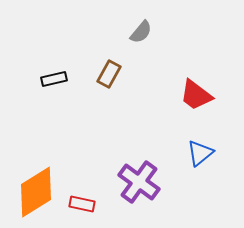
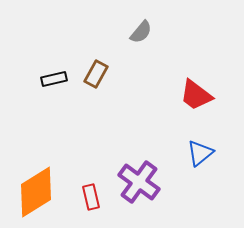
brown rectangle: moved 13 px left
red rectangle: moved 9 px right, 7 px up; rotated 65 degrees clockwise
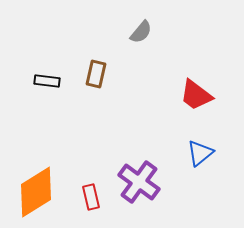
brown rectangle: rotated 16 degrees counterclockwise
black rectangle: moved 7 px left, 2 px down; rotated 20 degrees clockwise
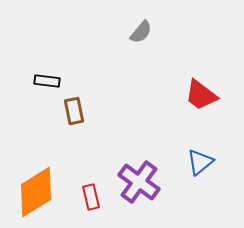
brown rectangle: moved 22 px left, 37 px down; rotated 24 degrees counterclockwise
red trapezoid: moved 5 px right
blue triangle: moved 9 px down
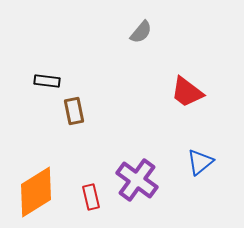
red trapezoid: moved 14 px left, 3 px up
purple cross: moved 2 px left, 2 px up
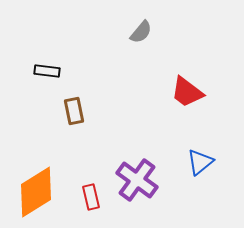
black rectangle: moved 10 px up
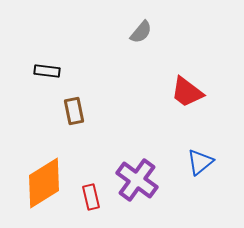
orange diamond: moved 8 px right, 9 px up
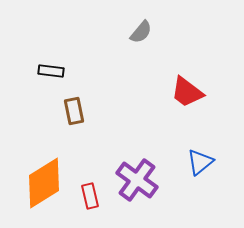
black rectangle: moved 4 px right
red rectangle: moved 1 px left, 1 px up
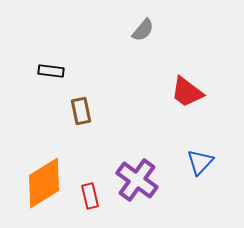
gray semicircle: moved 2 px right, 2 px up
brown rectangle: moved 7 px right
blue triangle: rotated 8 degrees counterclockwise
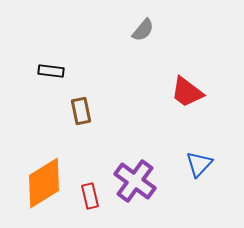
blue triangle: moved 1 px left, 2 px down
purple cross: moved 2 px left, 1 px down
